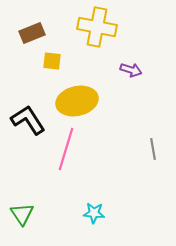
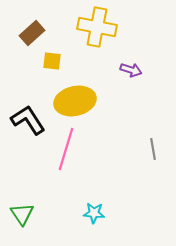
brown rectangle: rotated 20 degrees counterclockwise
yellow ellipse: moved 2 px left
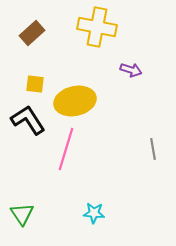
yellow square: moved 17 px left, 23 px down
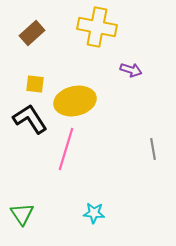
black L-shape: moved 2 px right, 1 px up
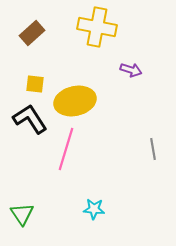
cyan star: moved 4 px up
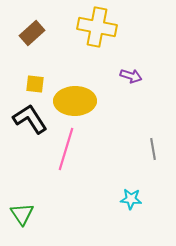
purple arrow: moved 6 px down
yellow ellipse: rotated 12 degrees clockwise
cyan star: moved 37 px right, 10 px up
